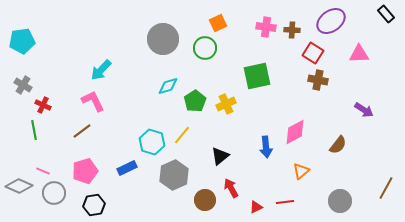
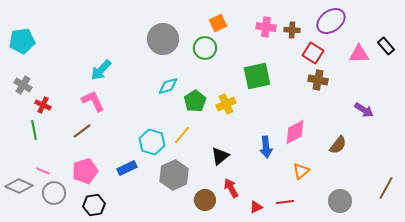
black rectangle at (386, 14): moved 32 px down
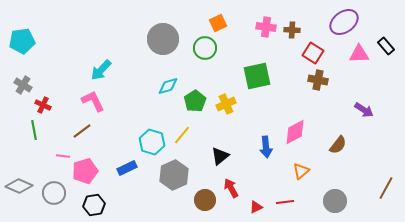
purple ellipse at (331, 21): moved 13 px right, 1 px down
pink line at (43, 171): moved 20 px right, 15 px up; rotated 16 degrees counterclockwise
gray circle at (340, 201): moved 5 px left
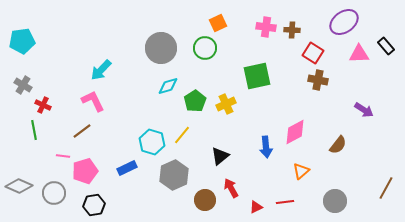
gray circle at (163, 39): moved 2 px left, 9 px down
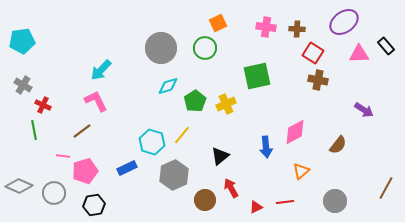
brown cross at (292, 30): moved 5 px right, 1 px up
pink L-shape at (93, 101): moved 3 px right
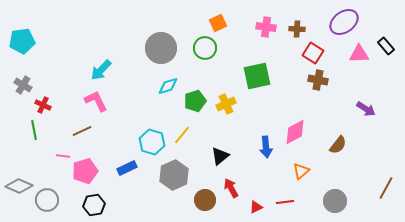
green pentagon at (195, 101): rotated 15 degrees clockwise
purple arrow at (364, 110): moved 2 px right, 1 px up
brown line at (82, 131): rotated 12 degrees clockwise
gray circle at (54, 193): moved 7 px left, 7 px down
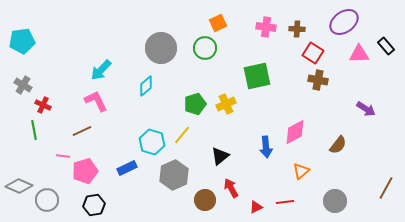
cyan diamond at (168, 86): moved 22 px left; rotated 25 degrees counterclockwise
green pentagon at (195, 101): moved 3 px down
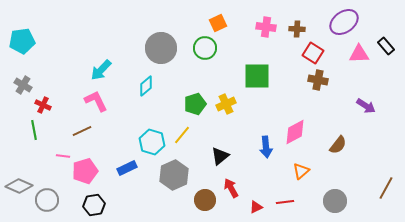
green square at (257, 76): rotated 12 degrees clockwise
purple arrow at (366, 109): moved 3 px up
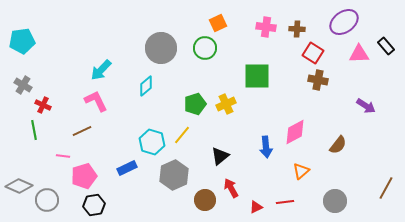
pink pentagon at (85, 171): moved 1 px left, 5 px down
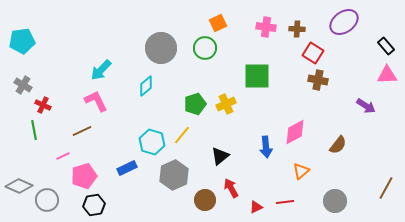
pink triangle at (359, 54): moved 28 px right, 21 px down
pink line at (63, 156): rotated 32 degrees counterclockwise
